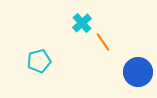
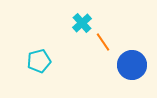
blue circle: moved 6 px left, 7 px up
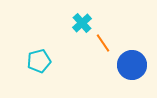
orange line: moved 1 px down
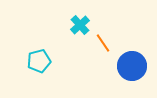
cyan cross: moved 2 px left, 2 px down
blue circle: moved 1 px down
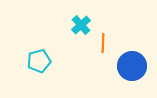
cyan cross: moved 1 px right
orange line: rotated 36 degrees clockwise
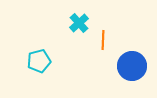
cyan cross: moved 2 px left, 2 px up
orange line: moved 3 px up
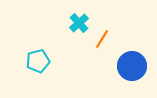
orange line: moved 1 px left, 1 px up; rotated 30 degrees clockwise
cyan pentagon: moved 1 px left
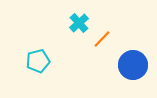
orange line: rotated 12 degrees clockwise
blue circle: moved 1 px right, 1 px up
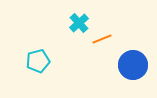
orange line: rotated 24 degrees clockwise
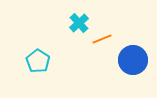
cyan pentagon: rotated 25 degrees counterclockwise
blue circle: moved 5 px up
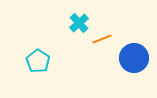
blue circle: moved 1 px right, 2 px up
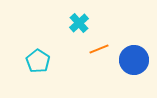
orange line: moved 3 px left, 10 px down
blue circle: moved 2 px down
